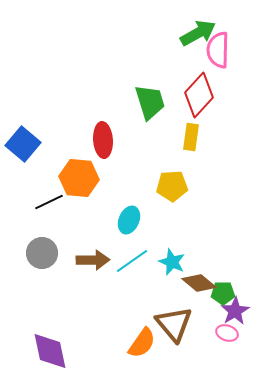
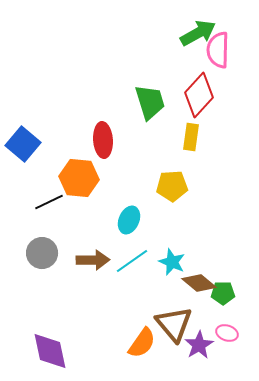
purple star: moved 36 px left, 34 px down
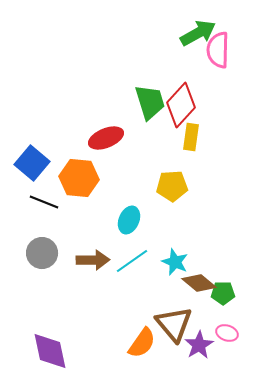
red diamond: moved 18 px left, 10 px down
red ellipse: moved 3 px right, 2 px up; rotated 72 degrees clockwise
blue square: moved 9 px right, 19 px down
black line: moved 5 px left; rotated 48 degrees clockwise
cyan star: moved 3 px right
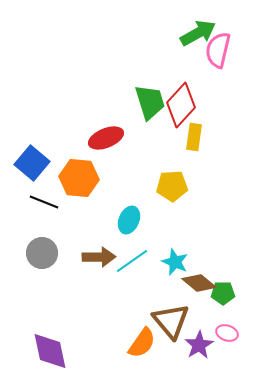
pink semicircle: rotated 12 degrees clockwise
yellow rectangle: moved 3 px right
brown arrow: moved 6 px right, 3 px up
brown triangle: moved 3 px left, 3 px up
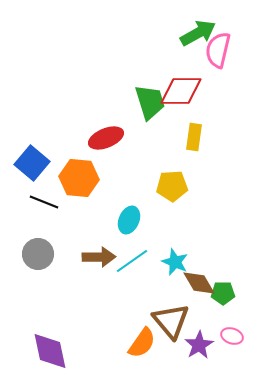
red diamond: moved 14 px up; rotated 48 degrees clockwise
gray circle: moved 4 px left, 1 px down
brown diamond: rotated 20 degrees clockwise
pink ellipse: moved 5 px right, 3 px down
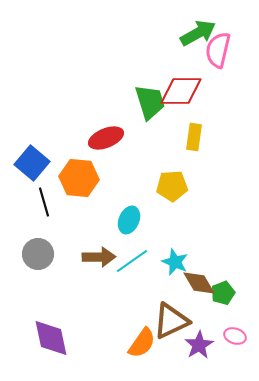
black line: rotated 52 degrees clockwise
green pentagon: rotated 20 degrees counterclockwise
brown triangle: rotated 45 degrees clockwise
pink ellipse: moved 3 px right
purple diamond: moved 1 px right, 13 px up
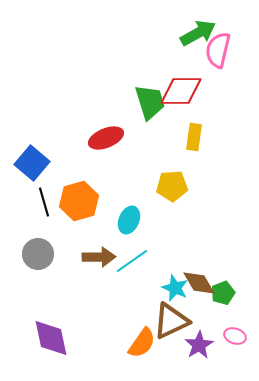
orange hexagon: moved 23 px down; rotated 21 degrees counterclockwise
cyan star: moved 26 px down
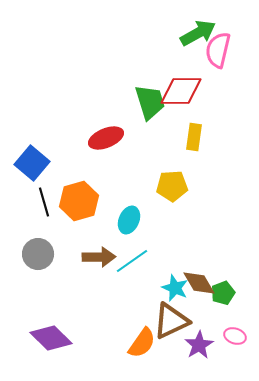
purple diamond: rotated 33 degrees counterclockwise
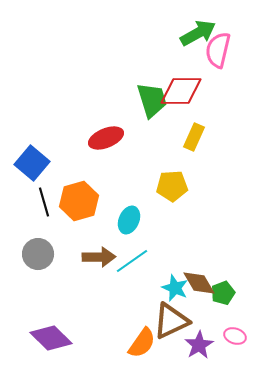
green trapezoid: moved 2 px right, 2 px up
yellow rectangle: rotated 16 degrees clockwise
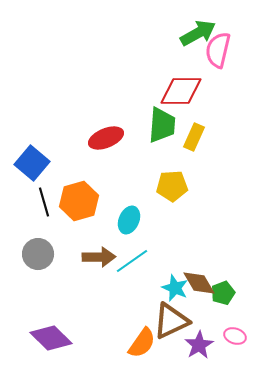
green trapezoid: moved 10 px right, 25 px down; rotated 21 degrees clockwise
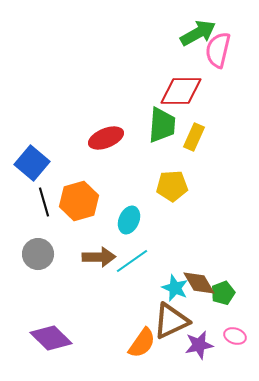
purple star: rotated 20 degrees clockwise
